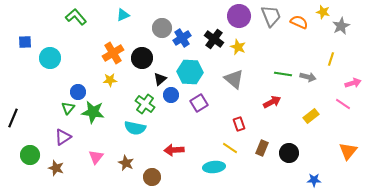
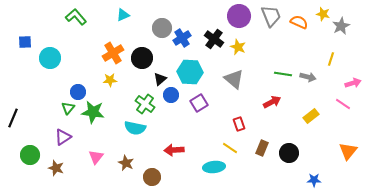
yellow star at (323, 12): moved 2 px down
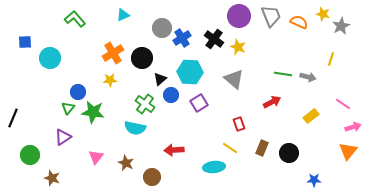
green L-shape at (76, 17): moved 1 px left, 2 px down
pink arrow at (353, 83): moved 44 px down
brown star at (56, 168): moved 4 px left, 10 px down
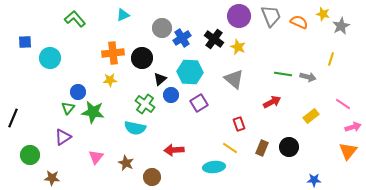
orange cross at (113, 53): rotated 25 degrees clockwise
black circle at (289, 153): moved 6 px up
brown star at (52, 178): rotated 14 degrees counterclockwise
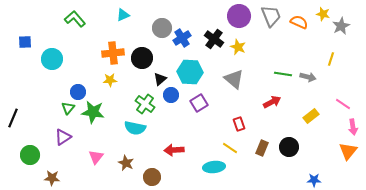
cyan circle at (50, 58): moved 2 px right, 1 px down
pink arrow at (353, 127): rotated 98 degrees clockwise
